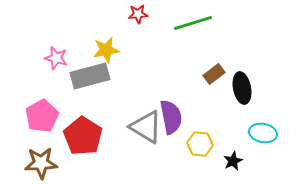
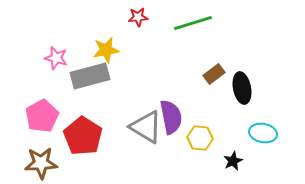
red star: moved 3 px down
yellow hexagon: moved 6 px up
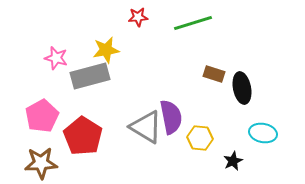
brown rectangle: rotated 55 degrees clockwise
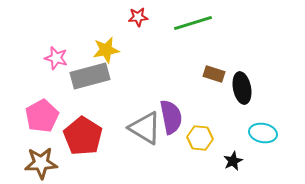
gray triangle: moved 1 px left, 1 px down
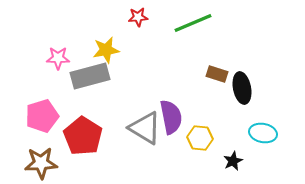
green line: rotated 6 degrees counterclockwise
pink star: moved 2 px right; rotated 15 degrees counterclockwise
brown rectangle: moved 3 px right
pink pentagon: rotated 12 degrees clockwise
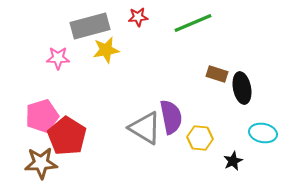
gray rectangle: moved 50 px up
red pentagon: moved 16 px left
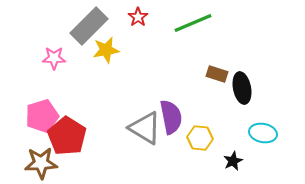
red star: rotated 30 degrees counterclockwise
gray rectangle: moved 1 px left; rotated 30 degrees counterclockwise
pink star: moved 4 px left
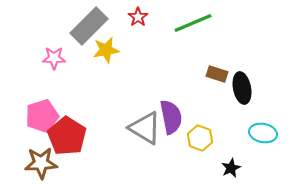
yellow hexagon: rotated 15 degrees clockwise
black star: moved 2 px left, 7 px down
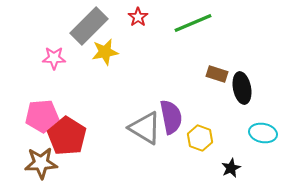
yellow star: moved 1 px left, 2 px down
pink pentagon: rotated 12 degrees clockwise
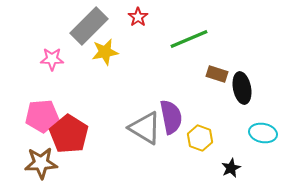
green line: moved 4 px left, 16 px down
pink star: moved 2 px left, 1 px down
red pentagon: moved 2 px right, 2 px up
